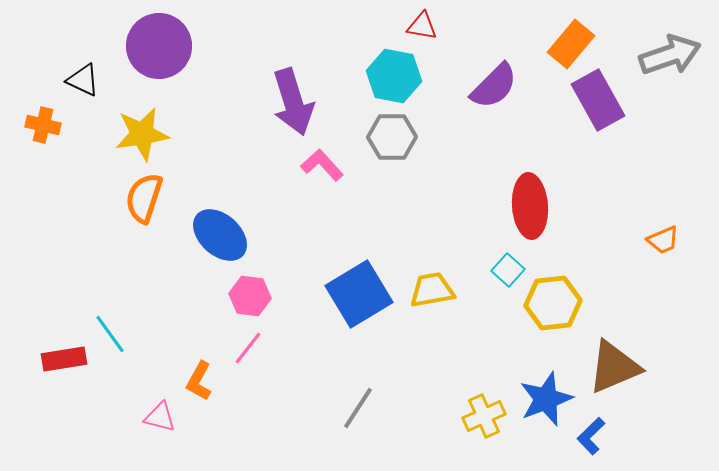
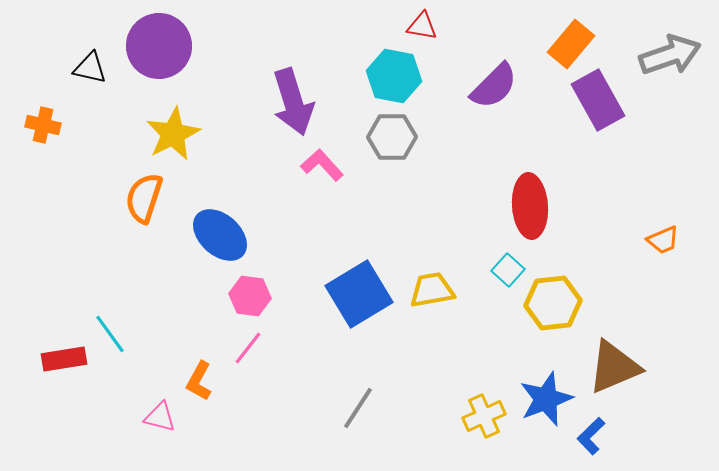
black triangle: moved 7 px right, 12 px up; rotated 12 degrees counterclockwise
yellow star: moved 31 px right; rotated 18 degrees counterclockwise
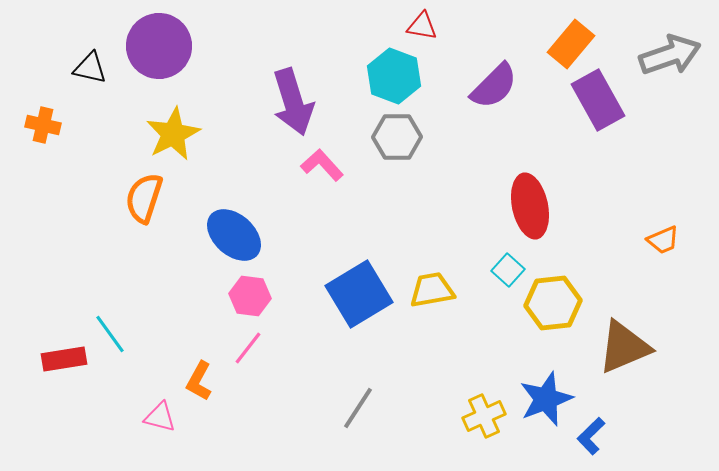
cyan hexagon: rotated 10 degrees clockwise
gray hexagon: moved 5 px right
red ellipse: rotated 8 degrees counterclockwise
blue ellipse: moved 14 px right
brown triangle: moved 10 px right, 20 px up
